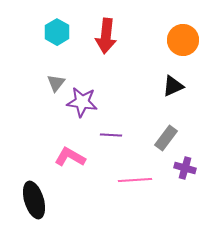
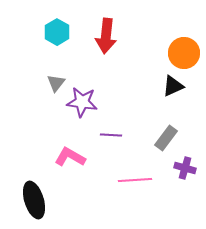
orange circle: moved 1 px right, 13 px down
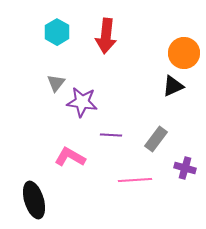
gray rectangle: moved 10 px left, 1 px down
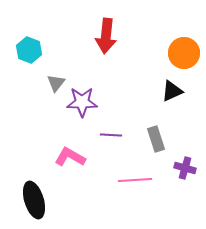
cyan hexagon: moved 28 px left, 18 px down; rotated 10 degrees counterclockwise
black triangle: moved 1 px left, 5 px down
purple star: rotated 8 degrees counterclockwise
gray rectangle: rotated 55 degrees counterclockwise
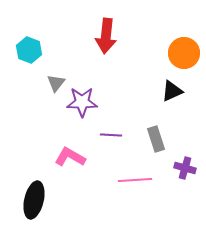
black ellipse: rotated 30 degrees clockwise
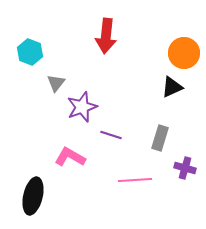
cyan hexagon: moved 1 px right, 2 px down
black triangle: moved 4 px up
purple star: moved 5 px down; rotated 20 degrees counterclockwise
purple line: rotated 15 degrees clockwise
gray rectangle: moved 4 px right, 1 px up; rotated 35 degrees clockwise
black ellipse: moved 1 px left, 4 px up
